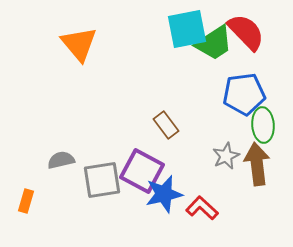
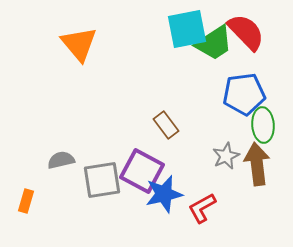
red L-shape: rotated 72 degrees counterclockwise
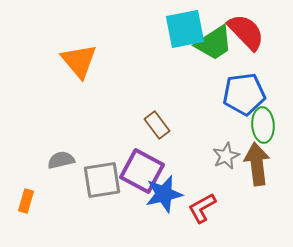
cyan square: moved 2 px left
orange triangle: moved 17 px down
brown rectangle: moved 9 px left
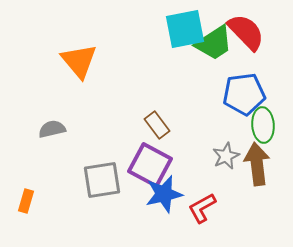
gray semicircle: moved 9 px left, 31 px up
purple square: moved 8 px right, 6 px up
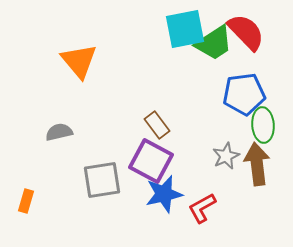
gray semicircle: moved 7 px right, 3 px down
purple square: moved 1 px right, 4 px up
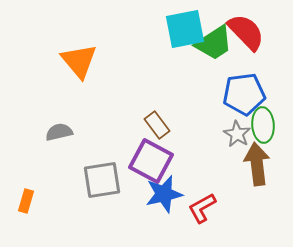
gray star: moved 11 px right, 22 px up; rotated 16 degrees counterclockwise
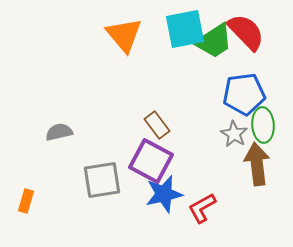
green trapezoid: moved 2 px up
orange triangle: moved 45 px right, 26 px up
gray star: moved 3 px left
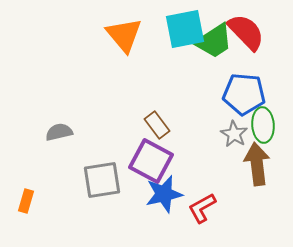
blue pentagon: rotated 12 degrees clockwise
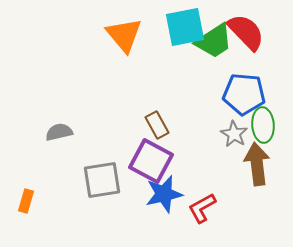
cyan square: moved 2 px up
brown rectangle: rotated 8 degrees clockwise
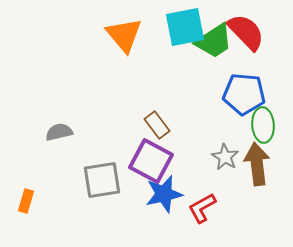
brown rectangle: rotated 8 degrees counterclockwise
gray star: moved 9 px left, 23 px down
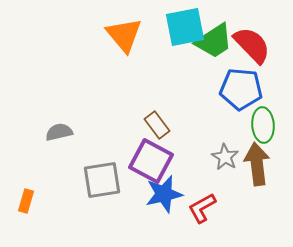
red semicircle: moved 6 px right, 13 px down
blue pentagon: moved 3 px left, 5 px up
